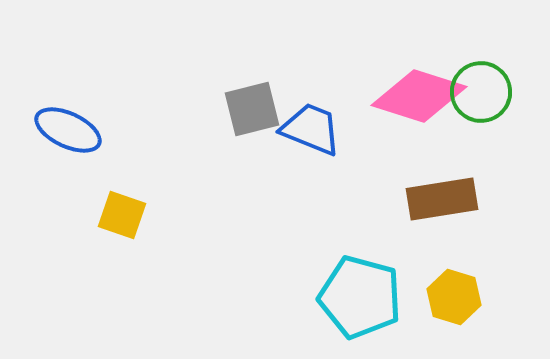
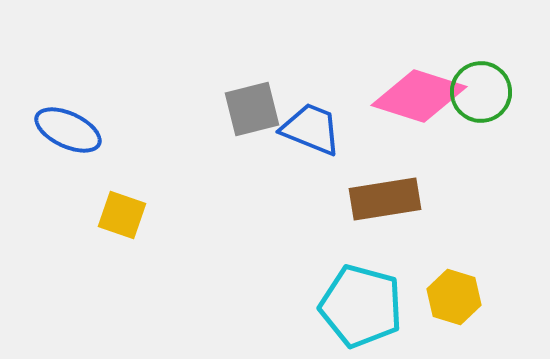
brown rectangle: moved 57 px left
cyan pentagon: moved 1 px right, 9 px down
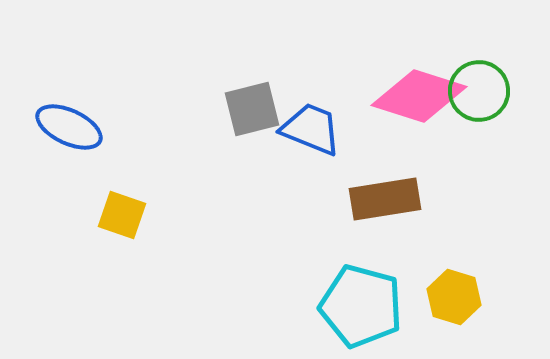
green circle: moved 2 px left, 1 px up
blue ellipse: moved 1 px right, 3 px up
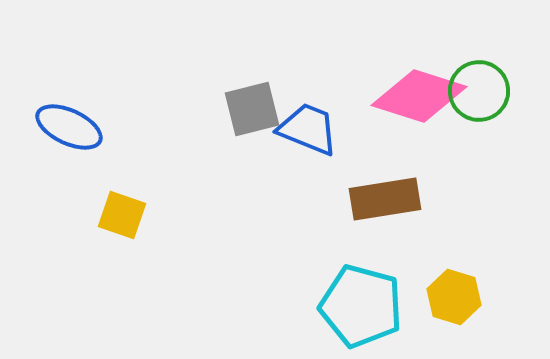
blue trapezoid: moved 3 px left
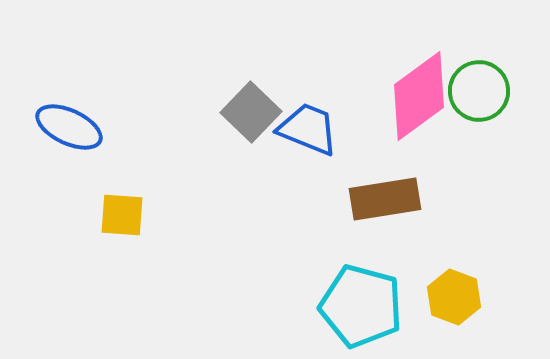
pink diamond: rotated 54 degrees counterclockwise
gray square: moved 1 px left, 3 px down; rotated 32 degrees counterclockwise
yellow square: rotated 15 degrees counterclockwise
yellow hexagon: rotated 4 degrees clockwise
